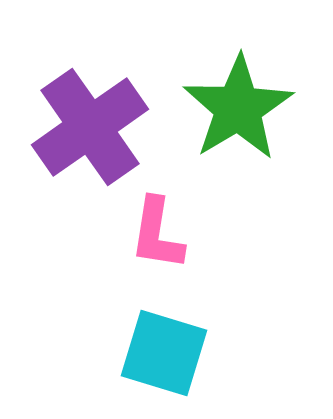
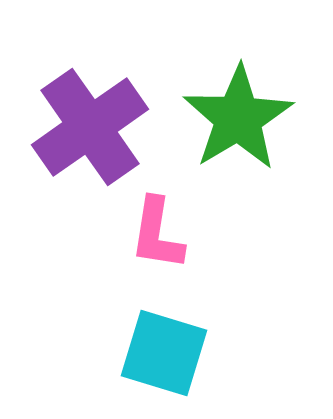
green star: moved 10 px down
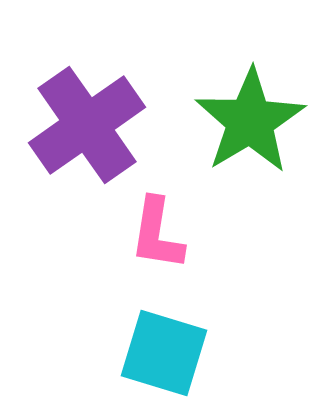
green star: moved 12 px right, 3 px down
purple cross: moved 3 px left, 2 px up
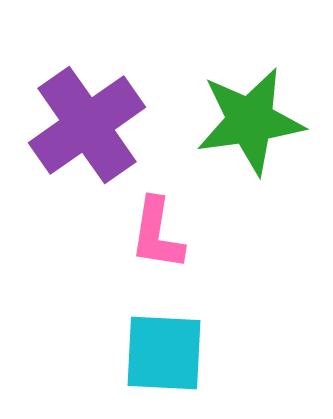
green star: rotated 23 degrees clockwise
cyan square: rotated 14 degrees counterclockwise
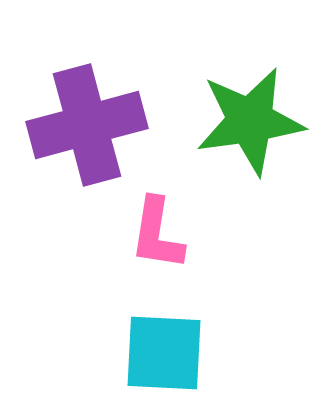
purple cross: rotated 20 degrees clockwise
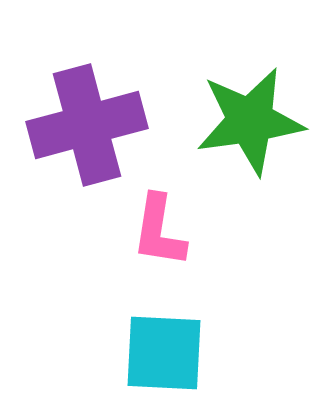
pink L-shape: moved 2 px right, 3 px up
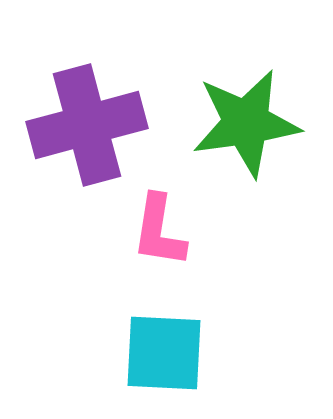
green star: moved 4 px left, 2 px down
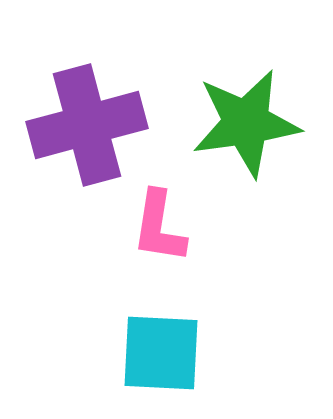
pink L-shape: moved 4 px up
cyan square: moved 3 px left
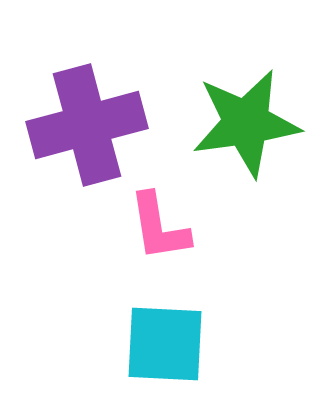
pink L-shape: rotated 18 degrees counterclockwise
cyan square: moved 4 px right, 9 px up
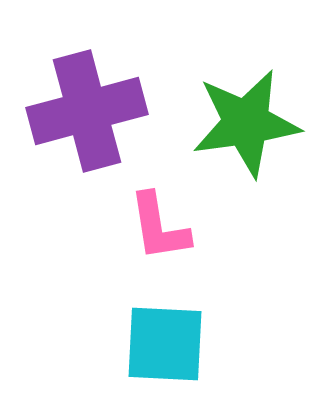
purple cross: moved 14 px up
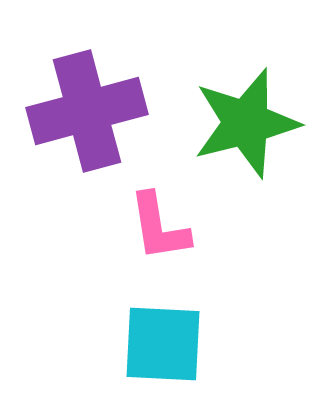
green star: rotated 6 degrees counterclockwise
cyan square: moved 2 px left
